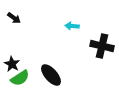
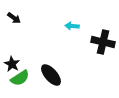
black cross: moved 1 px right, 4 px up
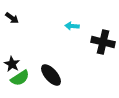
black arrow: moved 2 px left
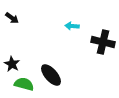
green semicircle: moved 4 px right, 6 px down; rotated 132 degrees counterclockwise
